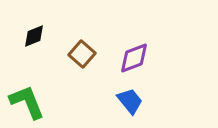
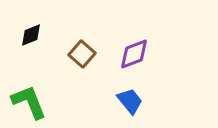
black diamond: moved 3 px left, 1 px up
purple diamond: moved 4 px up
green L-shape: moved 2 px right
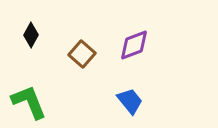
black diamond: rotated 40 degrees counterclockwise
purple diamond: moved 9 px up
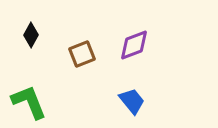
brown square: rotated 28 degrees clockwise
blue trapezoid: moved 2 px right
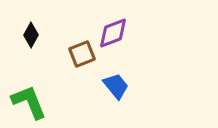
purple diamond: moved 21 px left, 12 px up
blue trapezoid: moved 16 px left, 15 px up
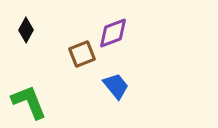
black diamond: moved 5 px left, 5 px up
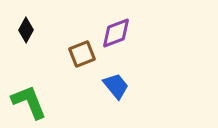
purple diamond: moved 3 px right
